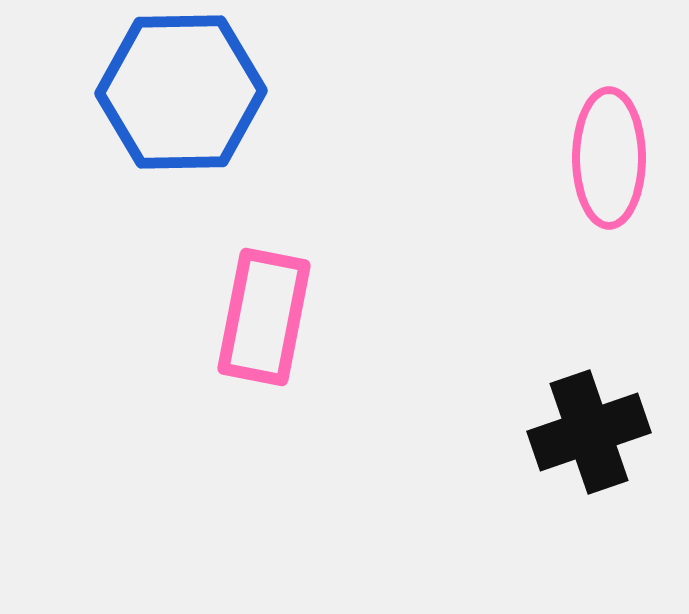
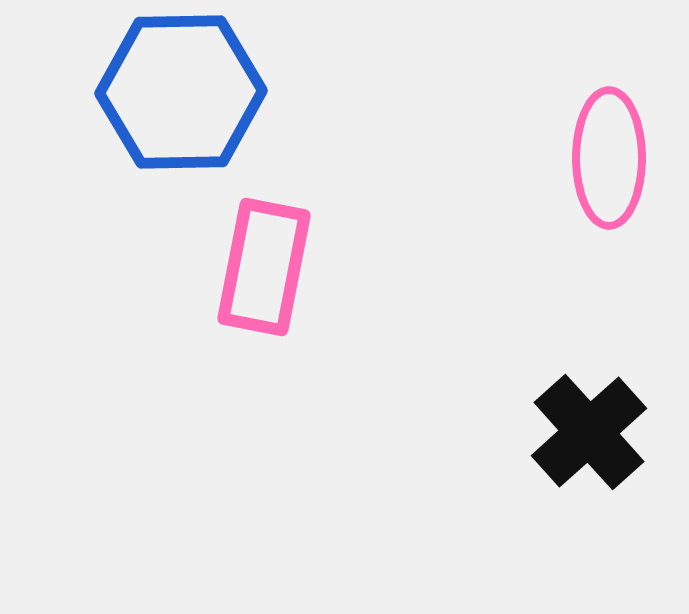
pink rectangle: moved 50 px up
black cross: rotated 23 degrees counterclockwise
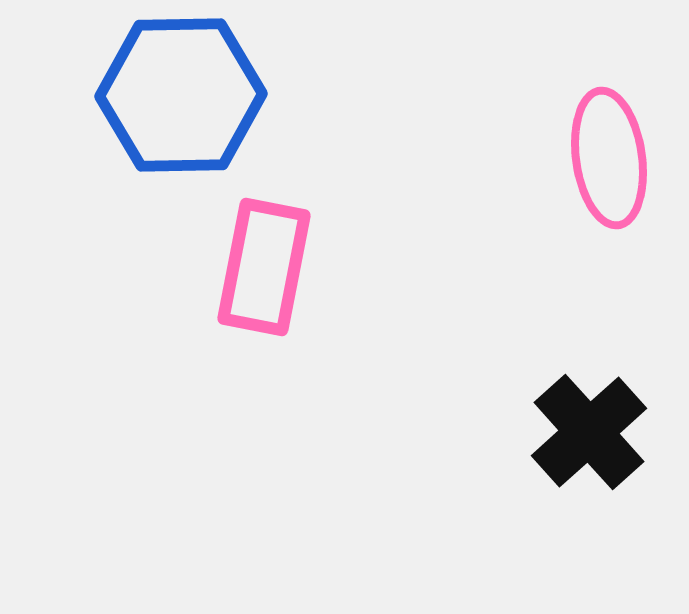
blue hexagon: moved 3 px down
pink ellipse: rotated 8 degrees counterclockwise
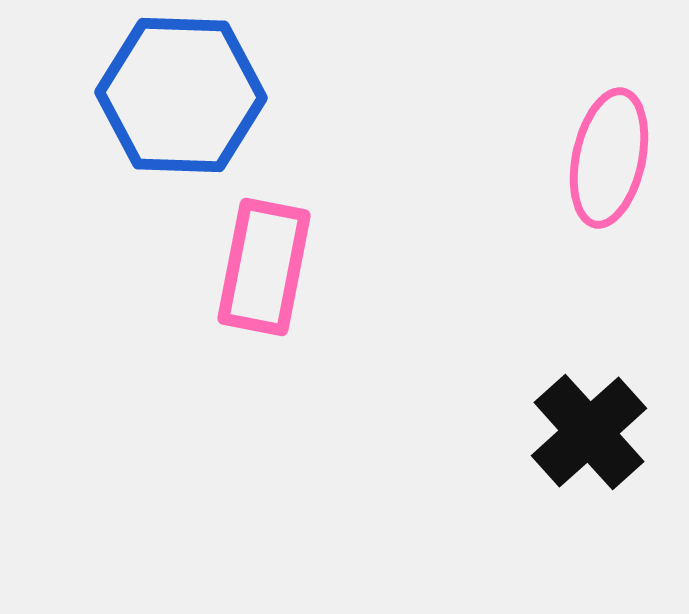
blue hexagon: rotated 3 degrees clockwise
pink ellipse: rotated 20 degrees clockwise
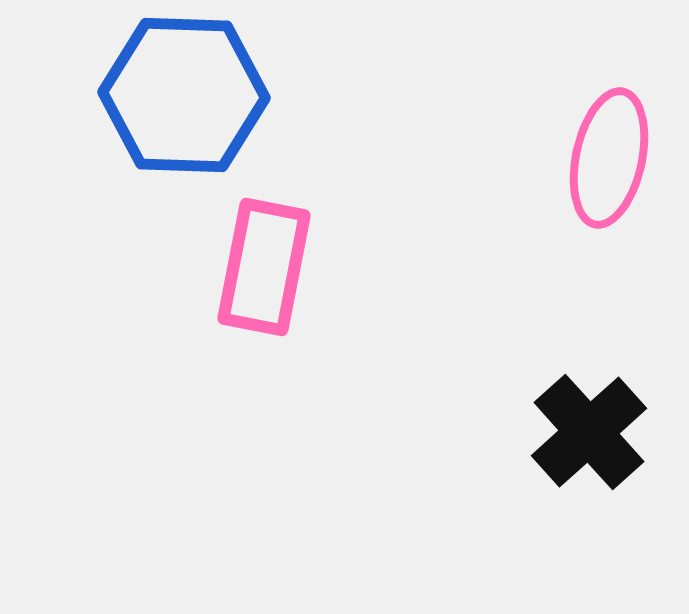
blue hexagon: moved 3 px right
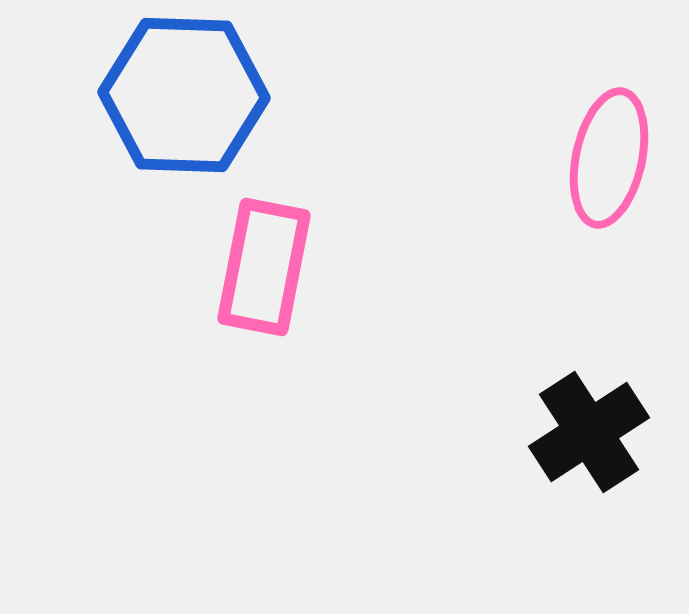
black cross: rotated 9 degrees clockwise
